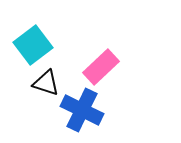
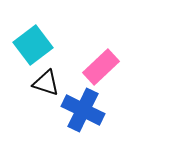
blue cross: moved 1 px right
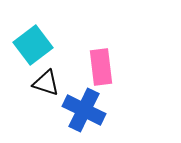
pink rectangle: rotated 54 degrees counterclockwise
blue cross: moved 1 px right
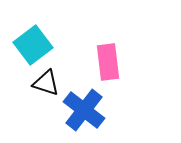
pink rectangle: moved 7 px right, 5 px up
blue cross: rotated 12 degrees clockwise
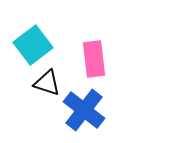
pink rectangle: moved 14 px left, 3 px up
black triangle: moved 1 px right
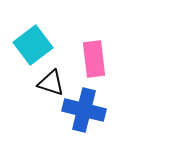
black triangle: moved 4 px right
blue cross: rotated 24 degrees counterclockwise
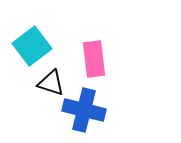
cyan square: moved 1 px left, 1 px down
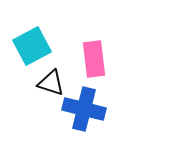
cyan square: rotated 9 degrees clockwise
blue cross: moved 1 px up
